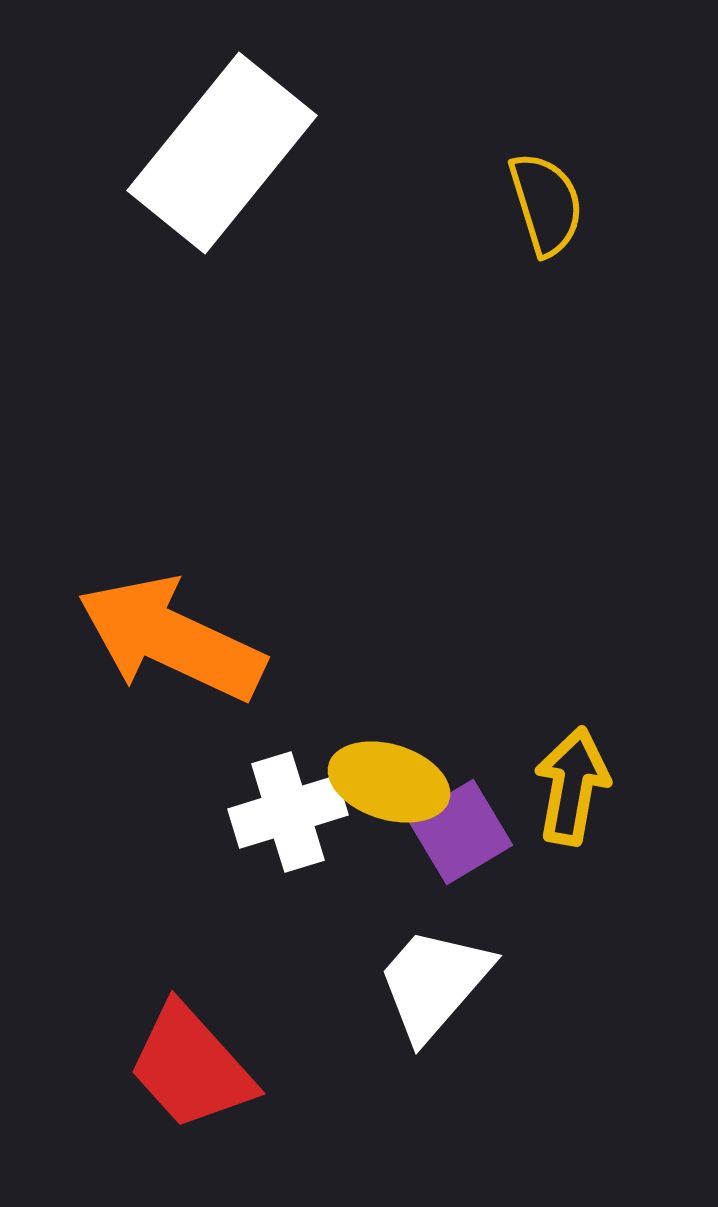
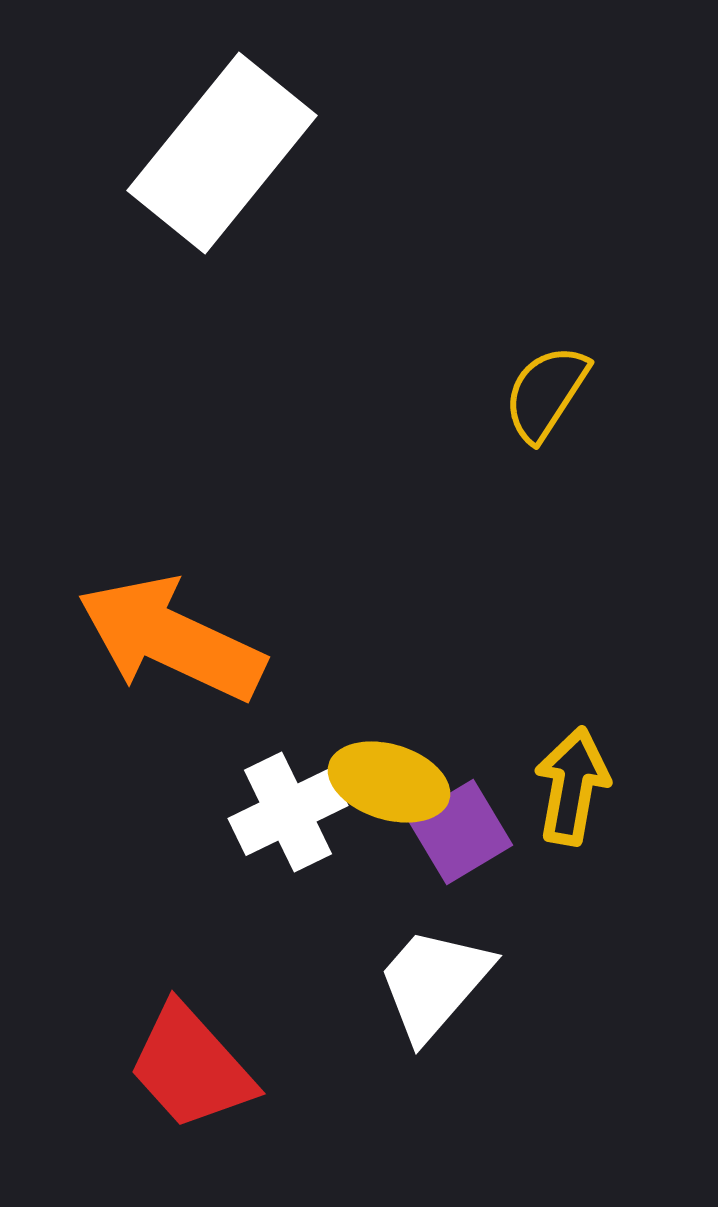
yellow semicircle: moved 189 px down; rotated 130 degrees counterclockwise
white cross: rotated 9 degrees counterclockwise
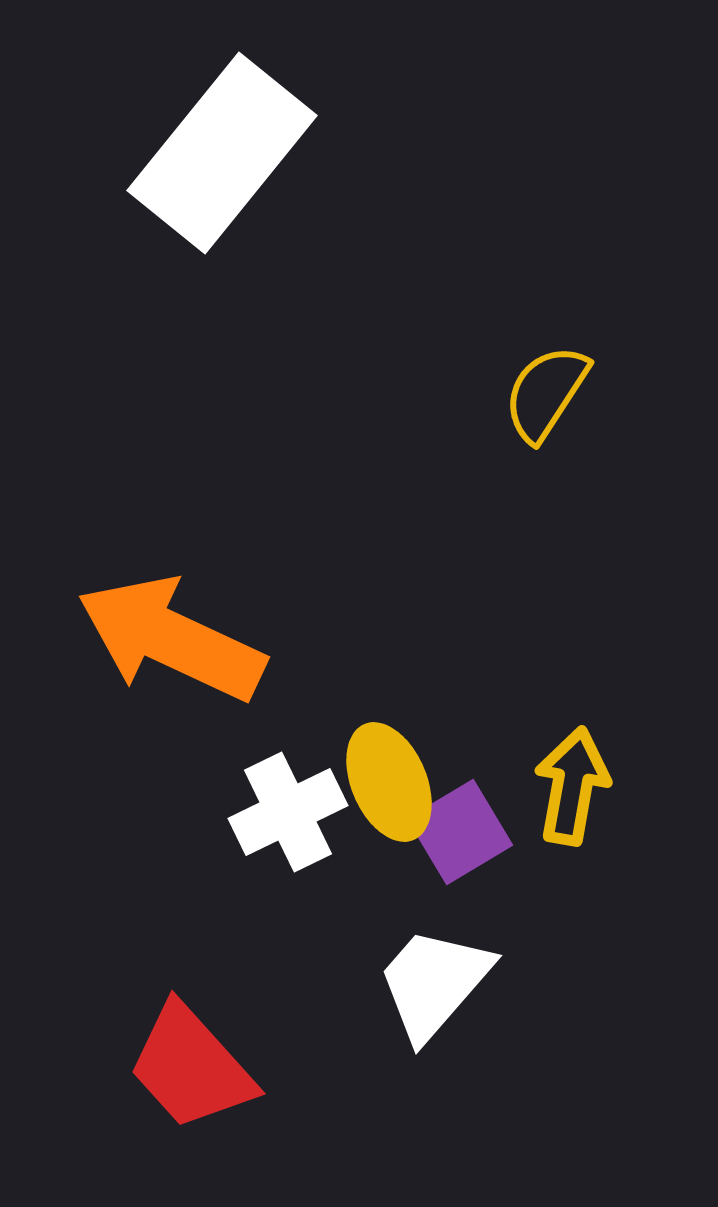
yellow ellipse: rotated 50 degrees clockwise
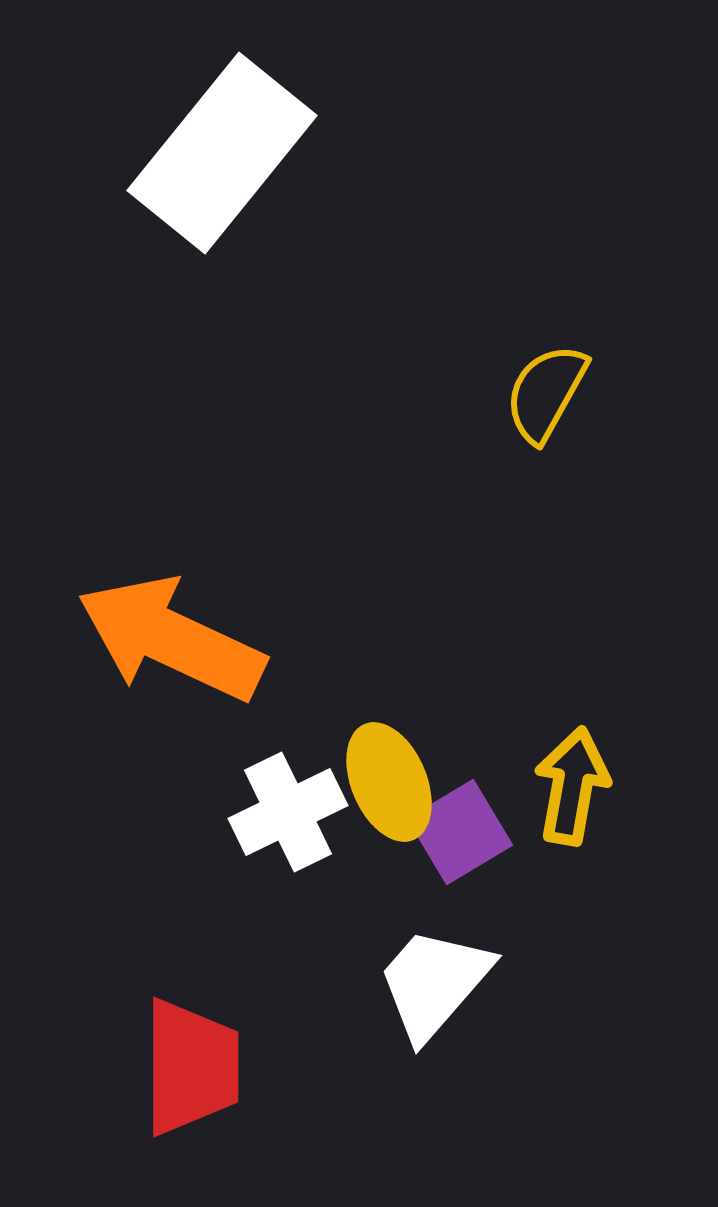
yellow semicircle: rotated 4 degrees counterclockwise
red trapezoid: rotated 138 degrees counterclockwise
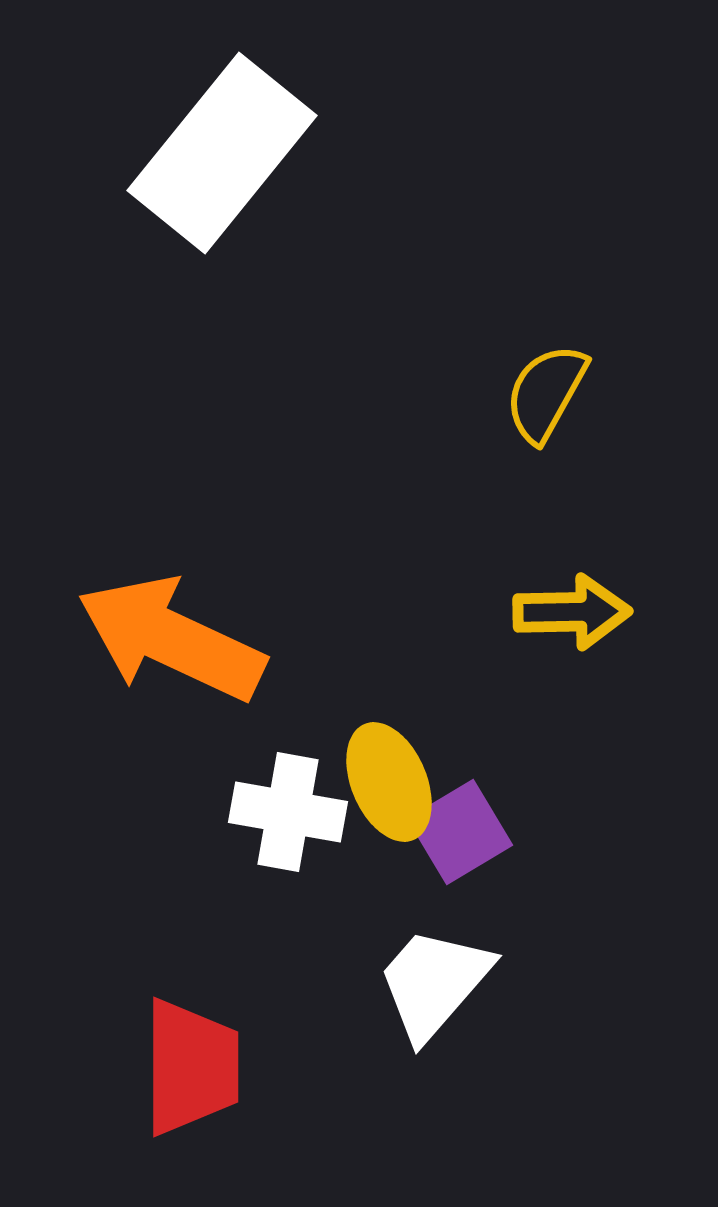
yellow arrow: moved 174 px up; rotated 79 degrees clockwise
white cross: rotated 36 degrees clockwise
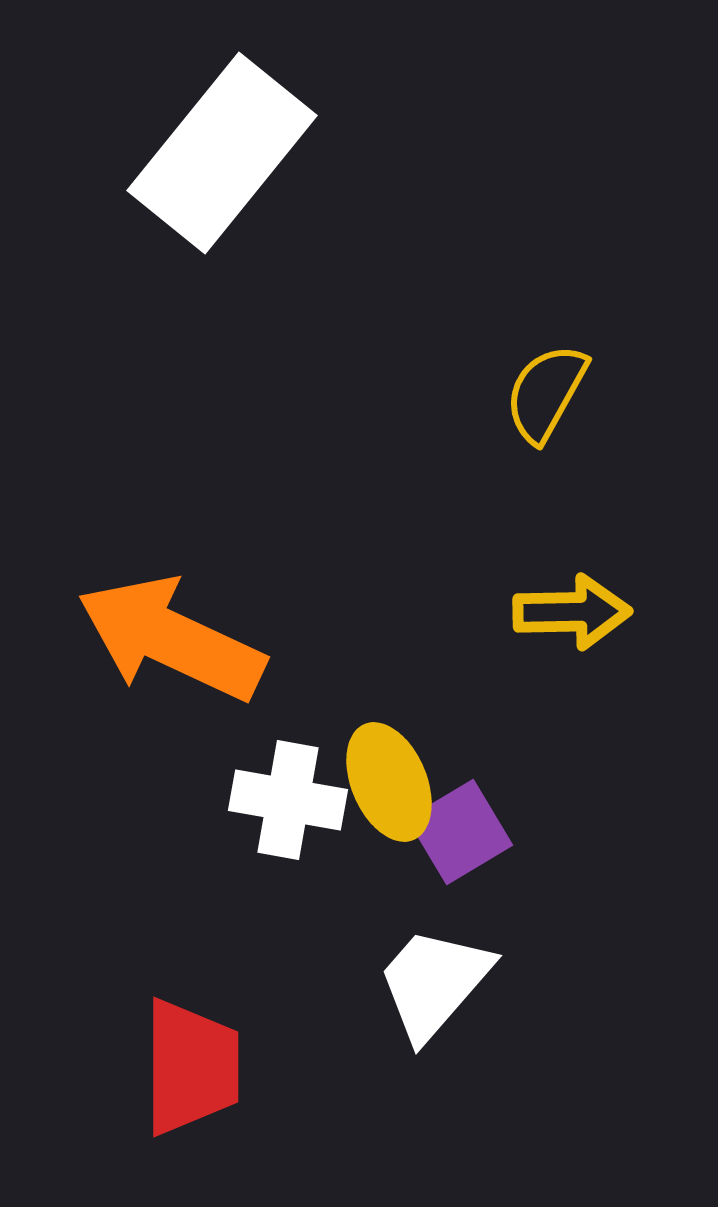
white cross: moved 12 px up
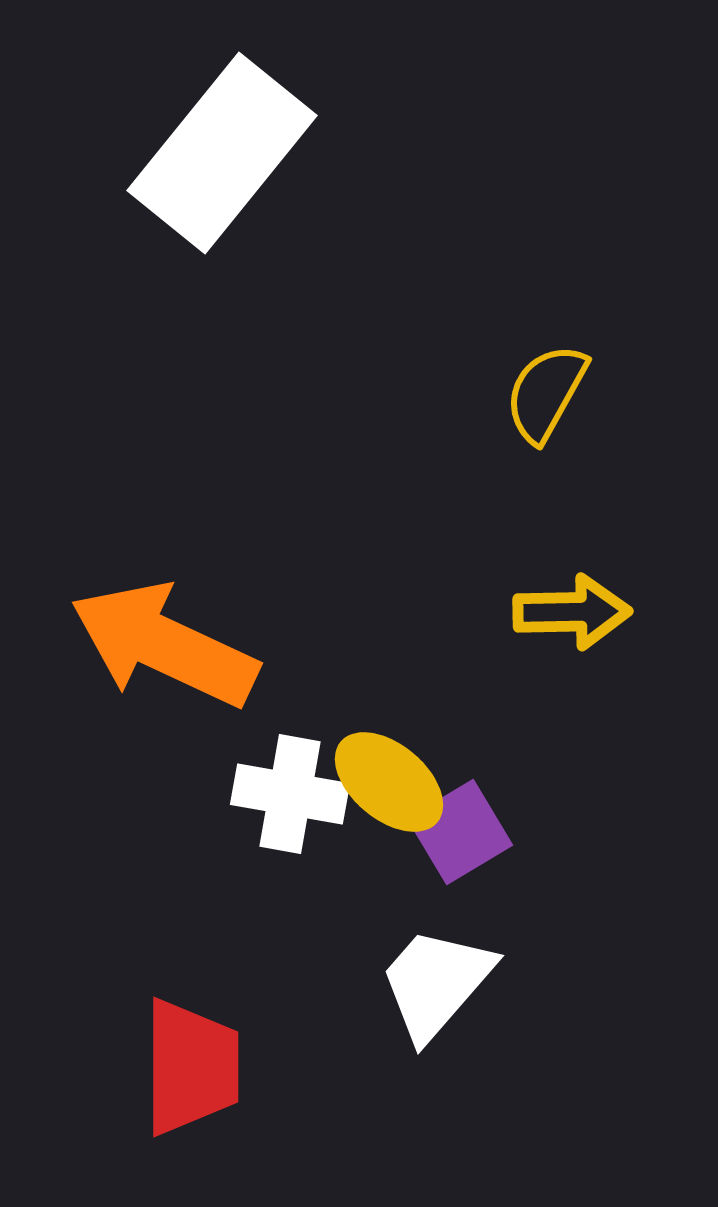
orange arrow: moved 7 px left, 6 px down
yellow ellipse: rotated 27 degrees counterclockwise
white cross: moved 2 px right, 6 px up
white trapezoid: moved 2 px right
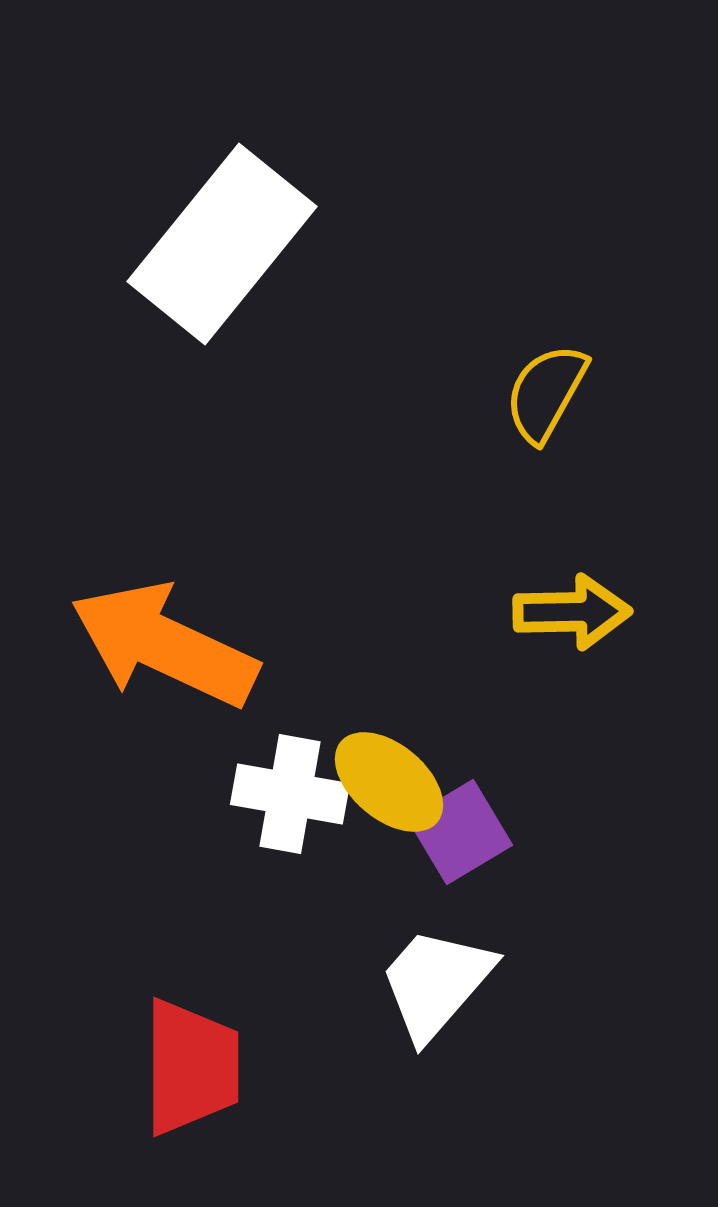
white rectangle: moved 91 px down
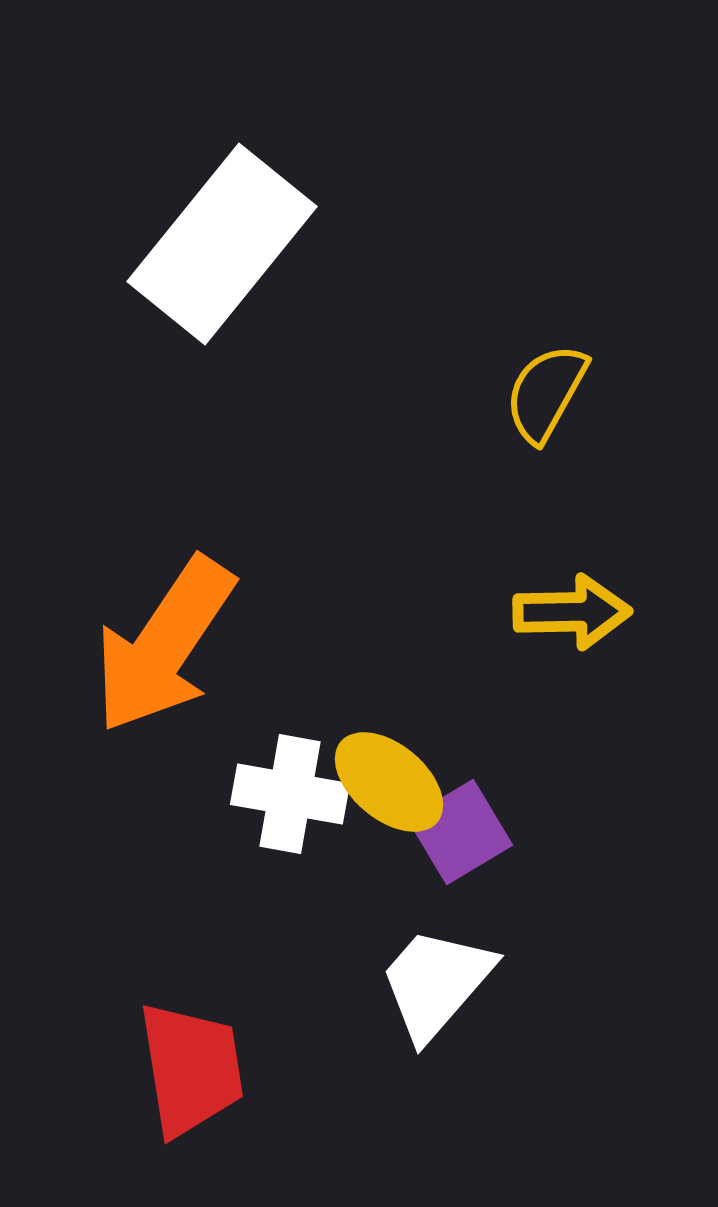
orange arrow: rotated 81 degrees counterclockwise
red trapezoid: moved 2 px down; rotated 9 degrees counterclockwise
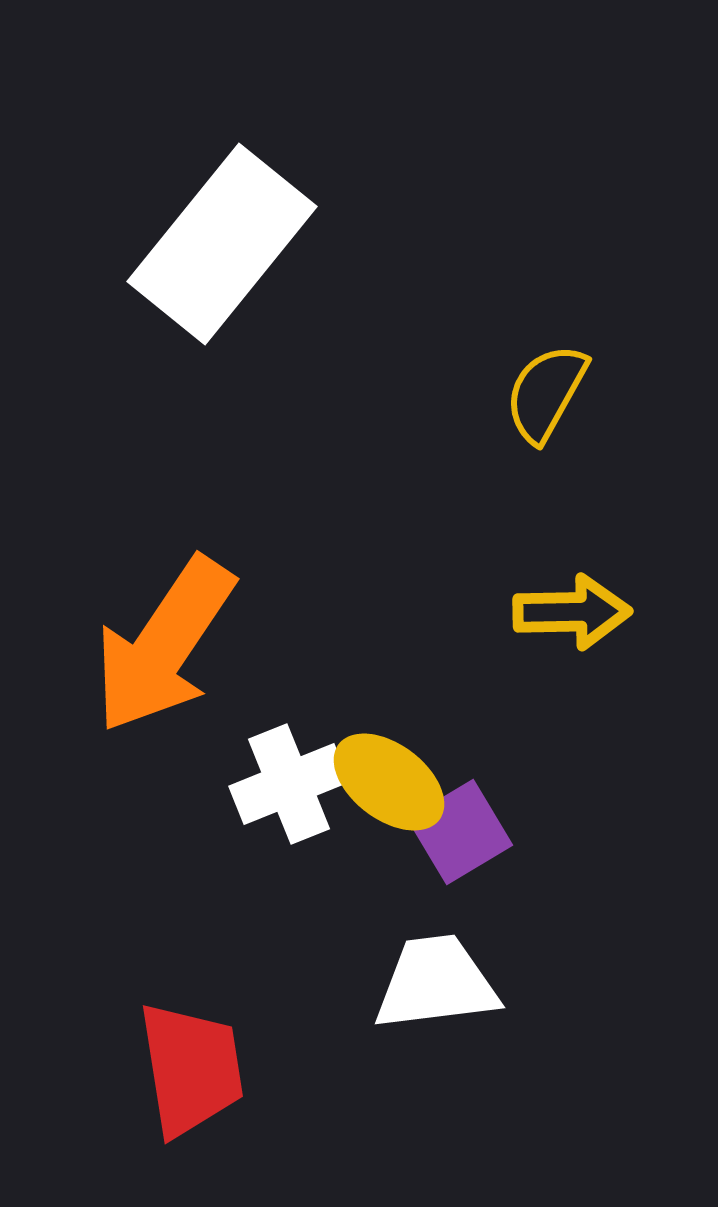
yellow ellipse: rotated 3 degrees counterclockwise
white cross: moved 1 px left, 10 px up; rotated 32 degrees counterclockwise
white trapezoid: rotated 42 degrees clockwise
